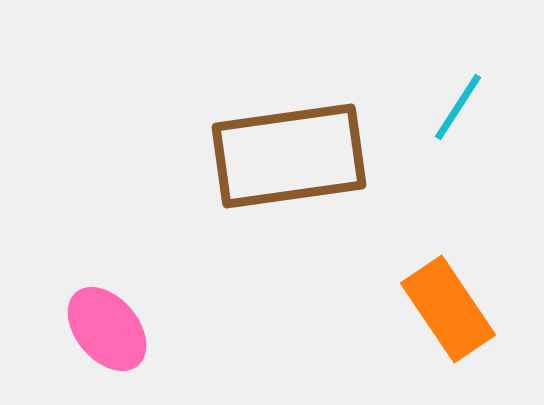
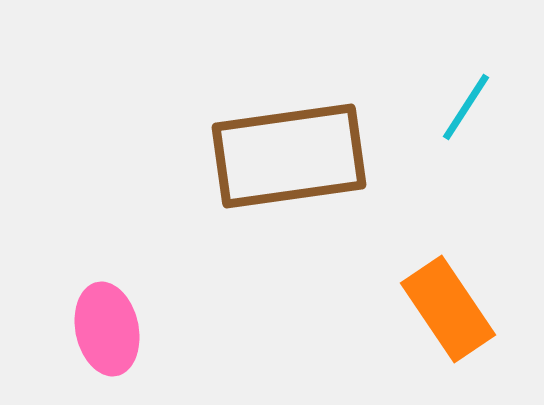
cyan line: moved 8 px right
pink ellipse: rotated 28 degrees clockwise
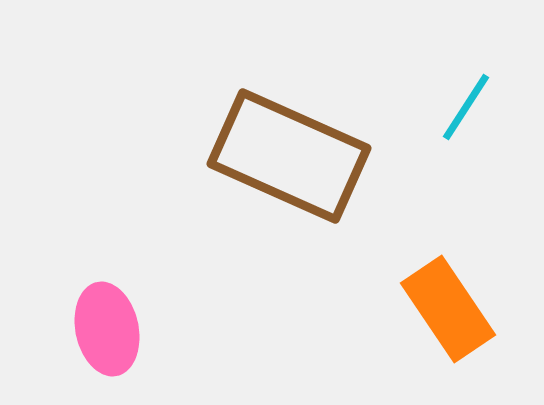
brown rectangle: rotated 32 degrees clockwise
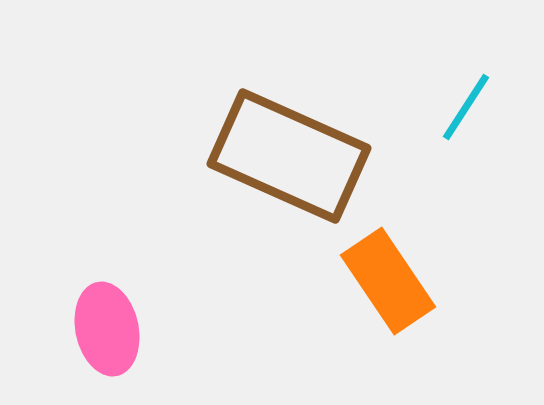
orange rectangle: moved 60 px left, 28 px up
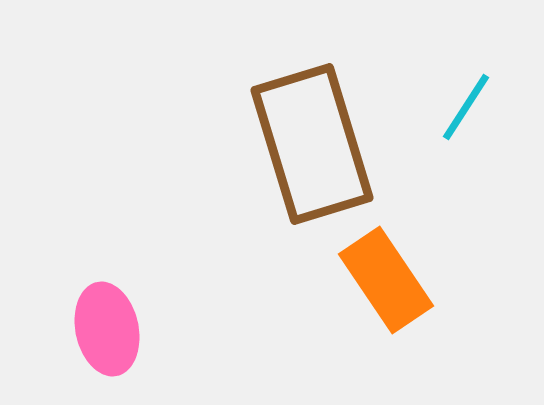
brown rectangle: moved 23 px right, 12 px up; rotated 49 degrees clockwise
orange rectangle: moved 2 px left, 1 px up
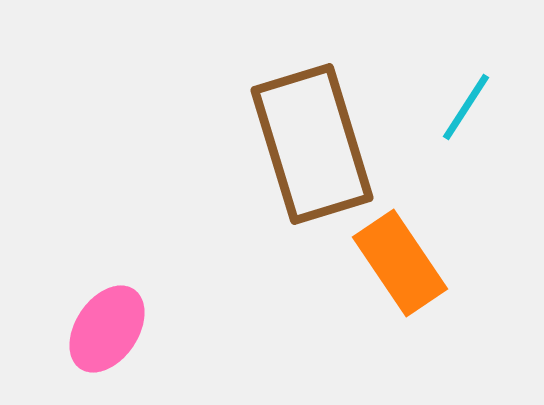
orange rectangle: moved 14 px right, 17 px up
pink ellipse: rotated 46 degrees clockwise
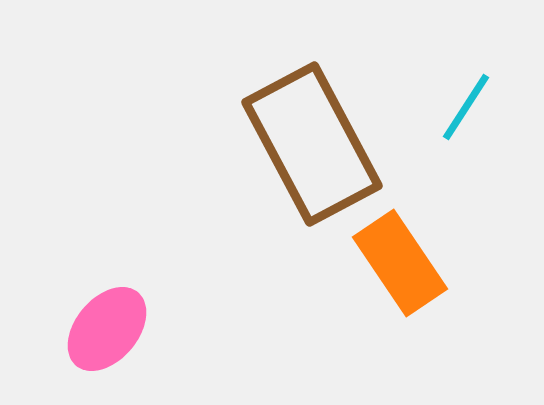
brown rectangle: rotated 11 degrees counterclockwise
pink ellipse: rotated 6 degrees clockwise
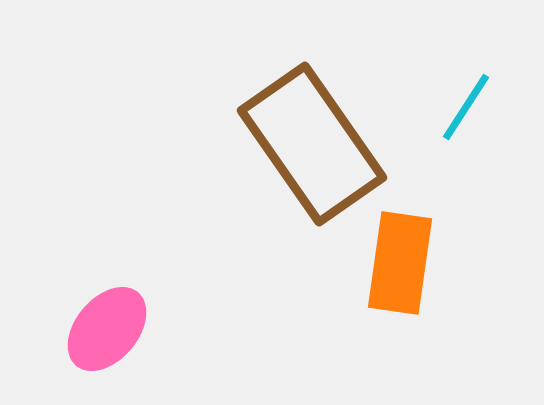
brown rectangle: rotated 7 degrees counterclockwise
orange rectangle: rotated 42 degrees clockwise
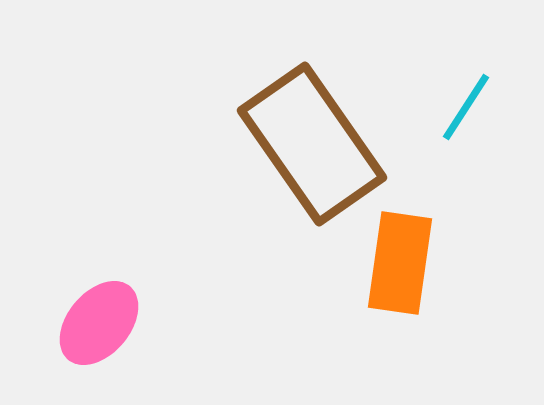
pink ellipse: moved 8 px left, 6 px up
